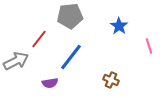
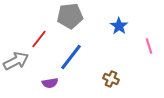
brown cross: moved 1 px up
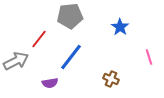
blue star: moved 1 px right, 1 px down
pink line: moved 11 px down
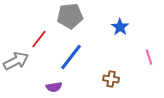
brown cross: rotated 14 degrees counterclockwise
purple semicircle: moved 4 px right, 4 px down
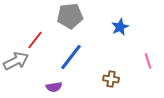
blue star: rotated 12 degrees clockwise
red line: moved 4 px left, 1 px down
pink line: moved 1 px left, 4 px down
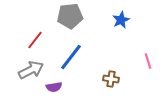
blue star: moved 1 px right, 7 px up
gray arrow: moved 15 px right, 9 px down
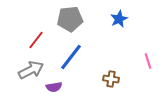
gray pentagon: moved 3 px down
blue star: moved 2 px left, 1 px up
red line: moved 1 px right
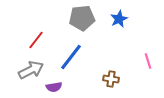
gray pentagon: moved 12 px right, 1 px up
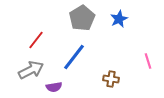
gray pentagon: rotated 25 degrees counterclockwise
blue line: moved 3 px right
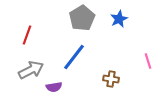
red line: moved 9 px left, 5 px up; rotated 18 degrees counterclockwise
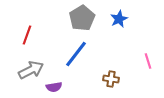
blue line: moved 2 px right, 3 px up
